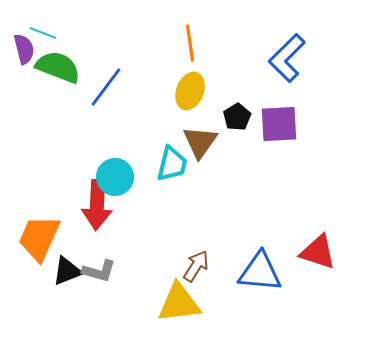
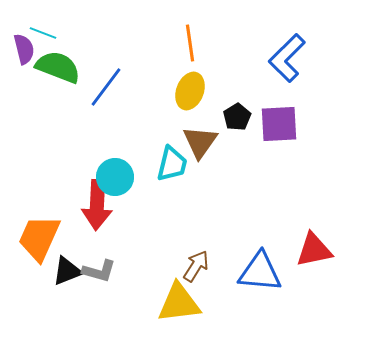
red triangle: moved 4 px left, 2 px up; rotated 30 degrees counterclockwise
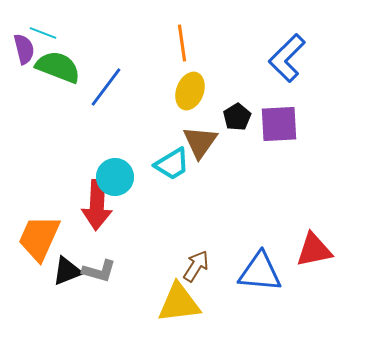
orange line: moved 8 px left
cyan trapezoid: rotated 45 degrees clockwise
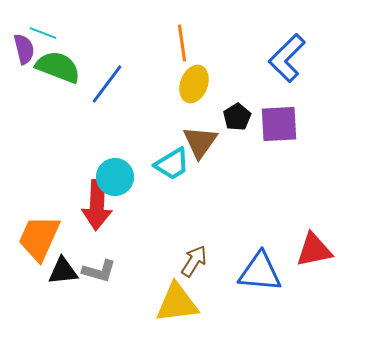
blue line: moved 1 px right, 3 px up
yellow ellipse: moved 4 px right, 7 px up
brown arrow: moved 2 px left, 5 px up
black triangle: moved 4 px left; rotated 16 degrees clockwise
yellow triangle: moved 2 px left
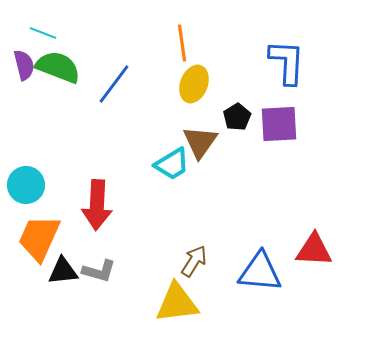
purple semicircle: moved 16 px down
blue L-shape: moved 4 px down; rotated 138 degrees clockwise
blue line: moved 7 px right
cyan circle: moved 89 px left, 8 px down
red triangle: rotated 15 degrees clockwise
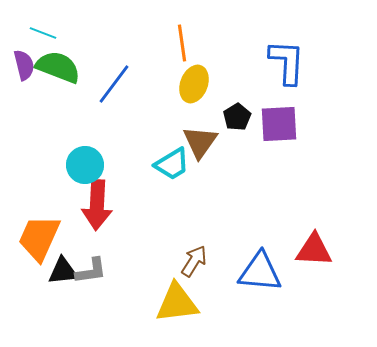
cyan circle: moved 59 px right, 20 px up
gray L-shape: moved 8 px left; rotated 24 degrees counterclockwise
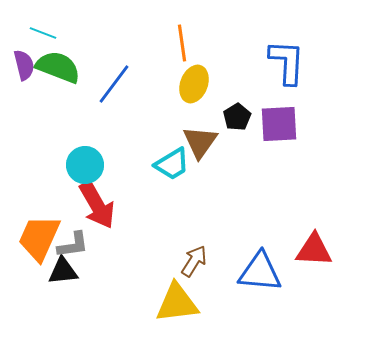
red arrow: rotated 33 degrees counterclockwise
gray L-shape: moved 18 px left, 26 px up
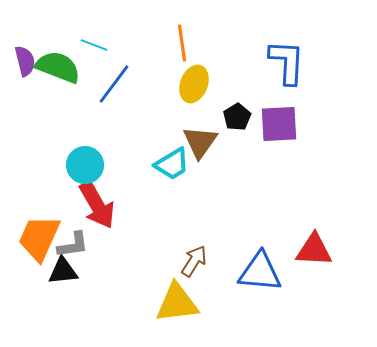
cyan line: moved 51 px right, 12 px down
purple semicircle: moved 1 px right, 4 px up
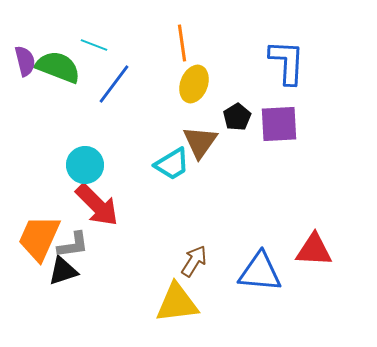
red arrow: rotated 15 degrees counterclockwise
black triangle: rotated 12 degrees counterclockwise
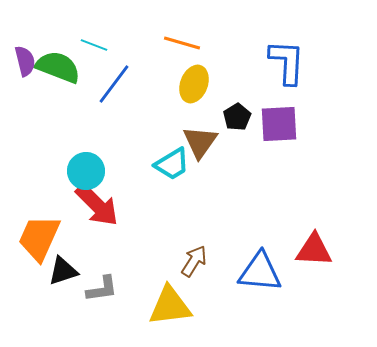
orange line: rotated 66 degrees counterclockwise
cyan circle: moved 1 px right, 6 px down
gray L-shape: moved 29 px right, 44 px down
yellow triangle: moved 7 px left, 3 px down
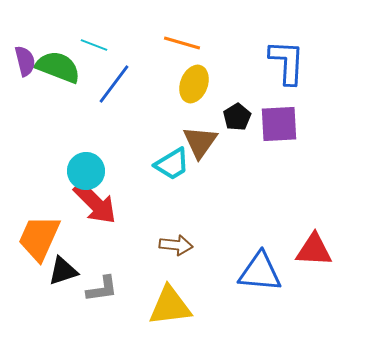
red arrow: moved 2 px left, 2 px up
brown arrow: moved 18 px left, 16 px up; rotated 64 degrees clockwise
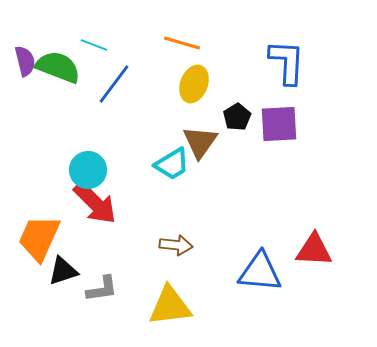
cyan circle: moved 2 px right, 1 px up
